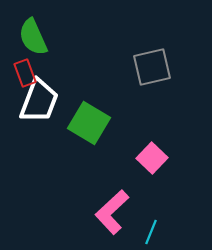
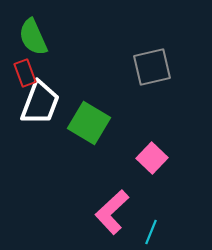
white trapezoid: moved 1 px right, 2 px down
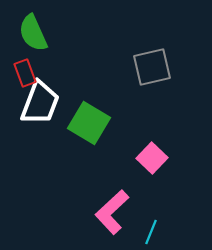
green semicircle: moved 4 px up
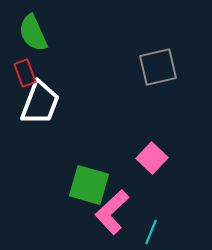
gray square: moved 6 px right
green square: moved 62 px down; rotated 15 degrees counterclockwise
